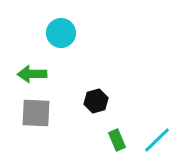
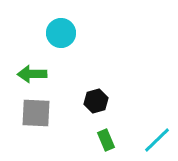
green rectangle: moved 11 px left
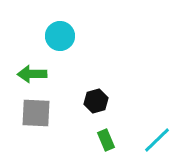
cyan circle: moved 1 px left, 3 px down
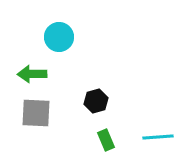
cyan circle: moved 1 px left, 1 px down
cyan line: moved 1 px right, 3 px up; rotated 40 degrees clockwise
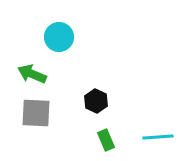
green arrow: rotated 24 degrees clockwise
black hexagon: rotated 20 degrees counterclockwise
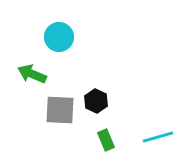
gray square: moved 24 px right, 3 px up
cyan line: rotated 12 degrees counterclockwise
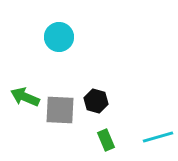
green arrow: moved 7 px left, 23 px down
black hexagon: rotated 10 degrees counterclockwise
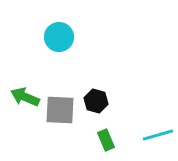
cyan line: moved 2 px up
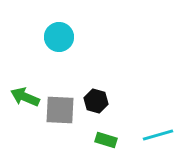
green rectangle: rotated 50 degrees counterclockwise
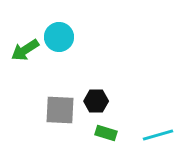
green arrow: moved 47 px up; rotated 56 degrees counterclockwise
black hexagon: rotated 15 degrees counterclockwise
green rectangle: moved 7 px up
